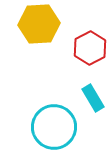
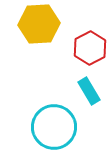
cyan rectangle: moved 4 px left, 7 px up
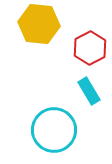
yellow hexagon: rotated 9 degrees clockwise
cyan circle: moved 3 px down
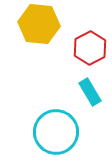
cyan rectangle: moved 1 px right, 1 px down
cyan circle: moved 2 px right, 2 px down
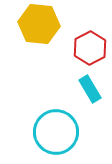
cyan rectangle: moved 3 px up
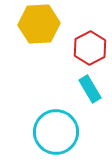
yellow hexagon: rotated 9 degrees counterclockwise
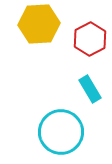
red hexagon: moved 9 px up
cyan circle: moved 5 px right
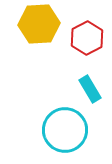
red hexagon: moved 3 px left, 1 px up
cyan circle: moved 4 px right, 2 px up
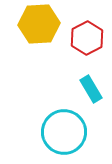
cyan rectangle: moved 1 px right
cyan circle: moved 1 px left, 2 px down
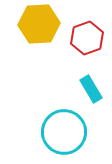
red hexagon: rotated 8 degrees clockwise
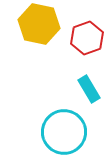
yellow hexagon: rotated 15 degrees clockwise
cyan rectangle: moved 2 px left
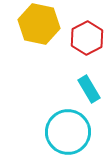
red hexagon: rotated 8 degrees counterclockwise
cyan circle: moved 4 px right
